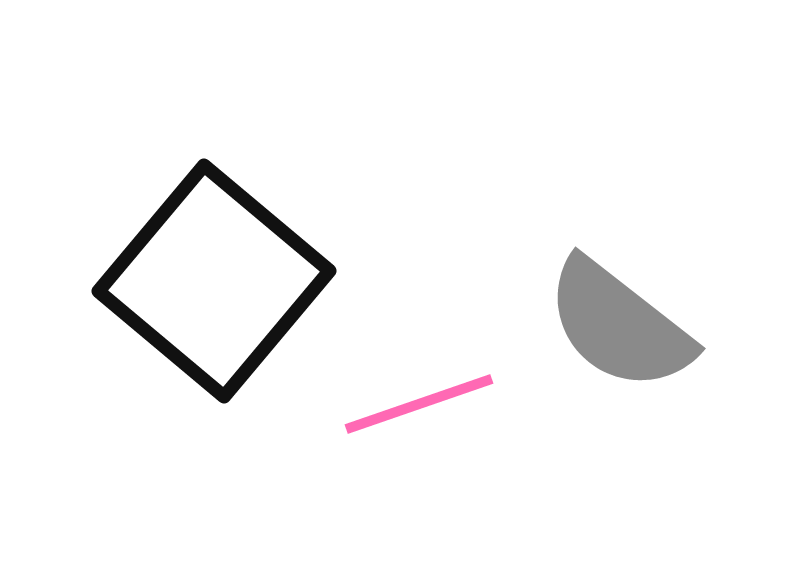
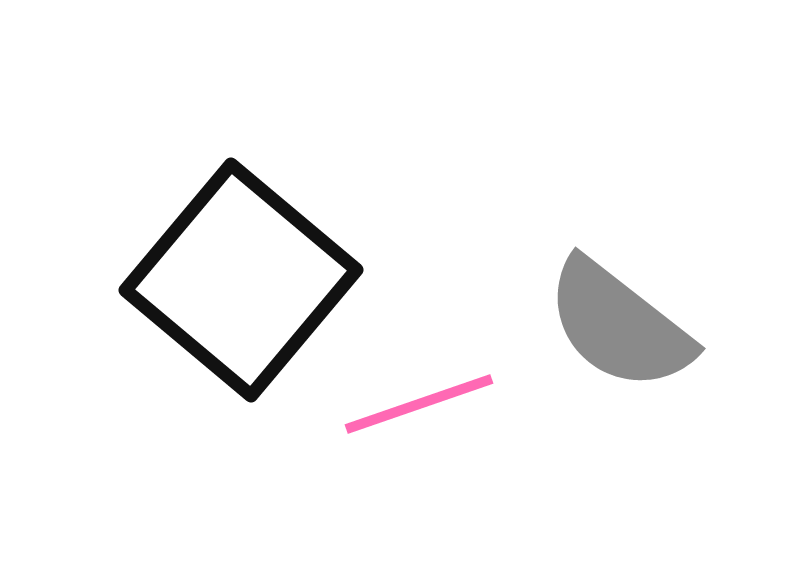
black square: moved 27 px right, 1 px up
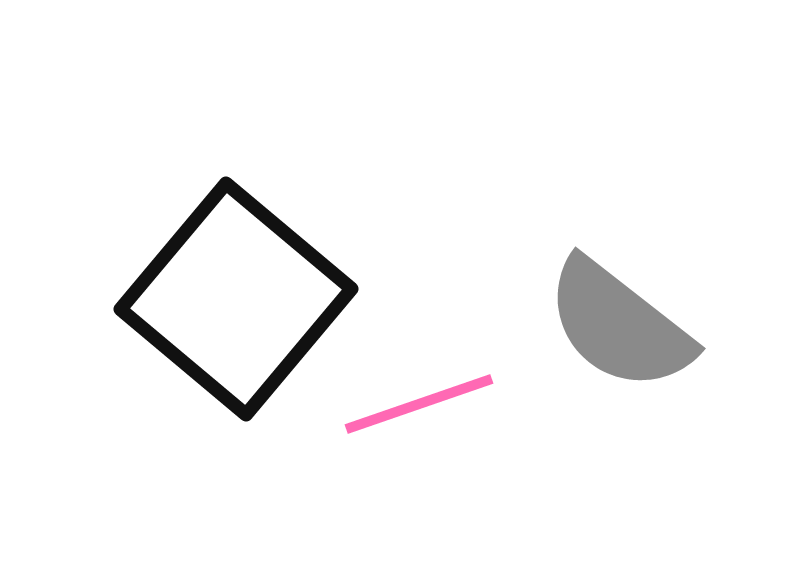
black square: moved 5 px left, 19 px down
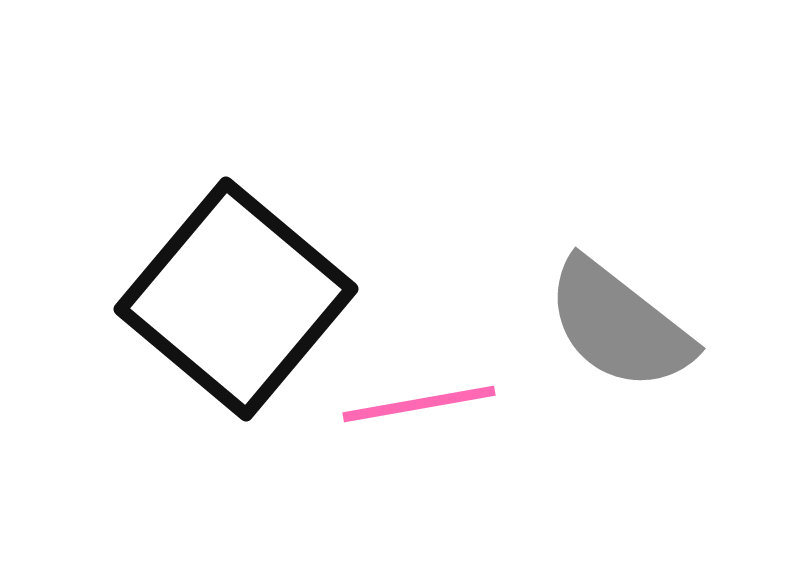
pink line: rotated 9 degrees clockwise
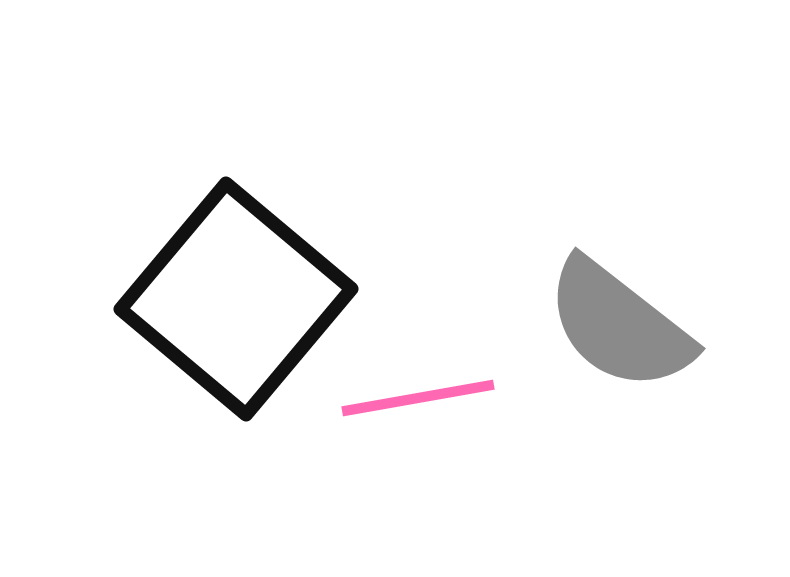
pink line: moved 1 px left, 6 px up
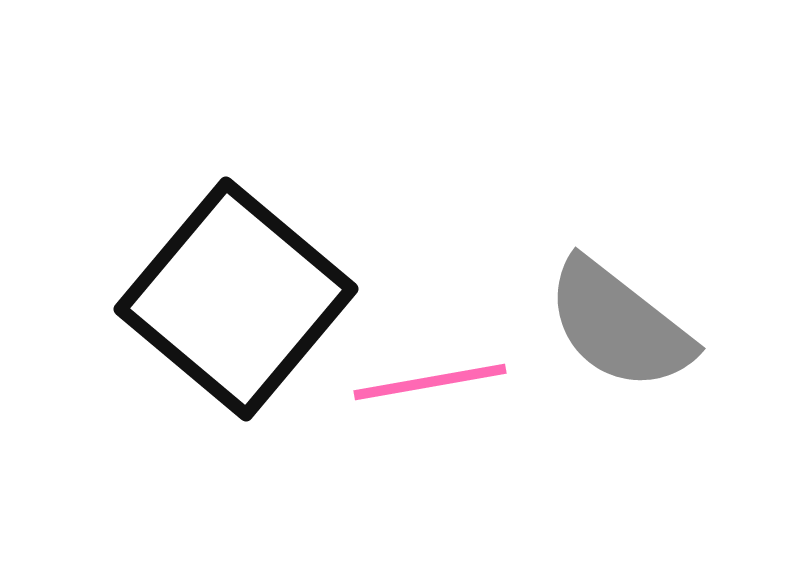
pink line: moved 12 px right, 16 px up
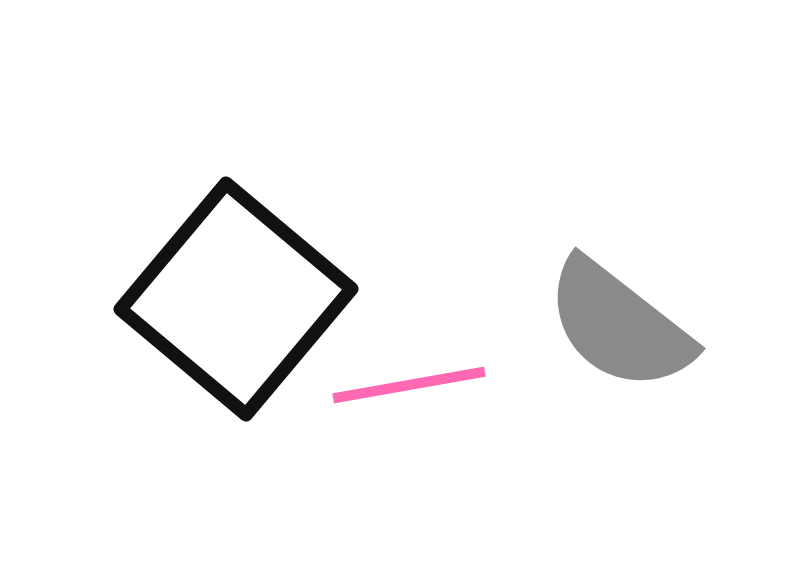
pink line: moved 21 px left, 3 px down
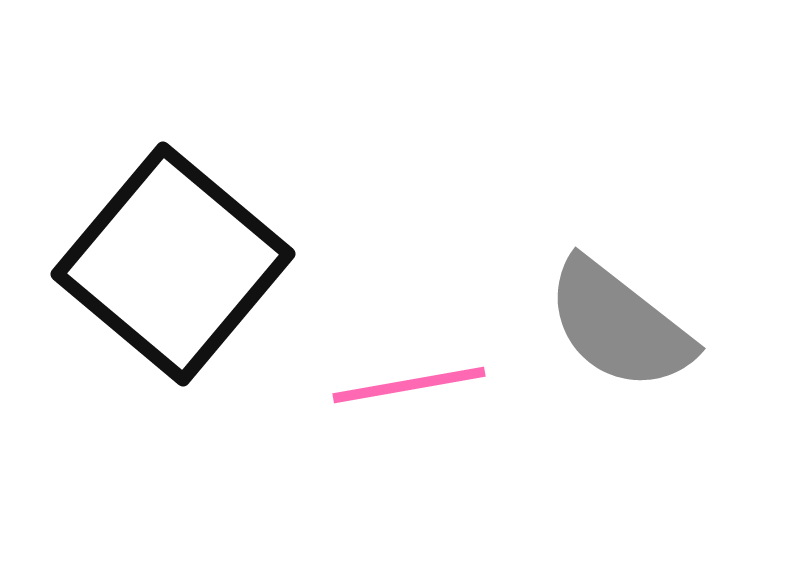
black square: moved 63 px left, 35 px up
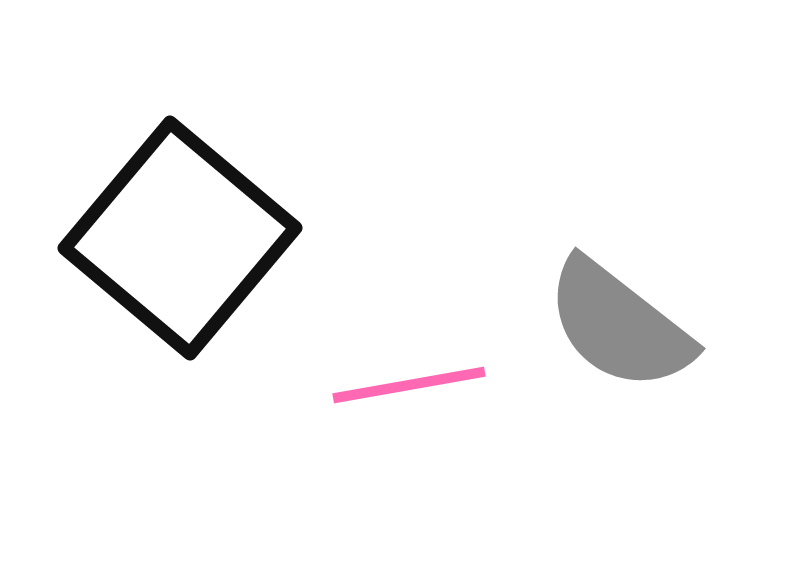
black square: moved 7 px right, 26 px up
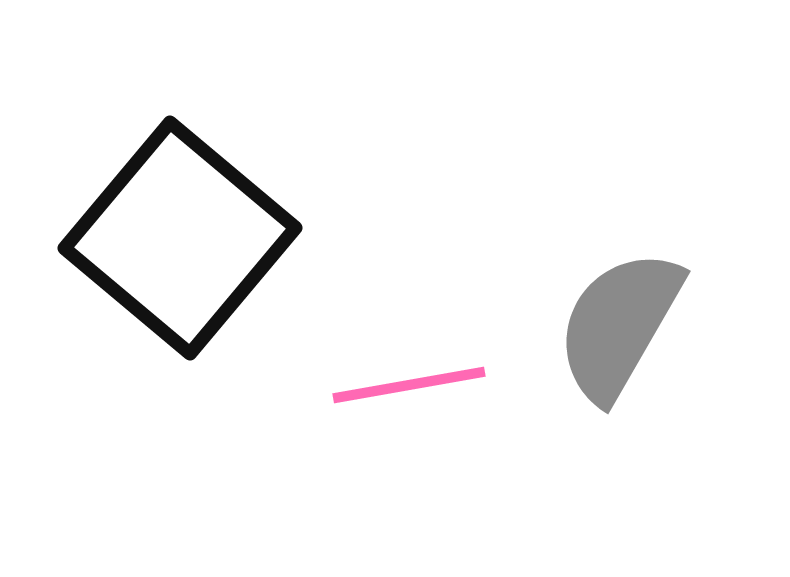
gray semicircle: rotated 82 degrees clockwise
